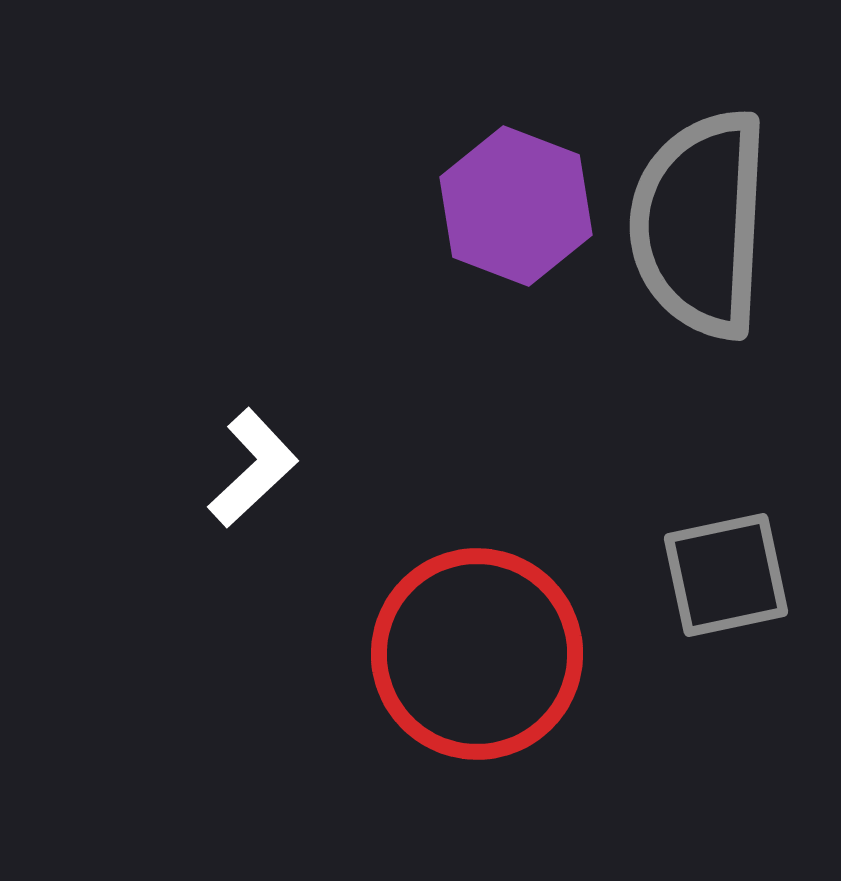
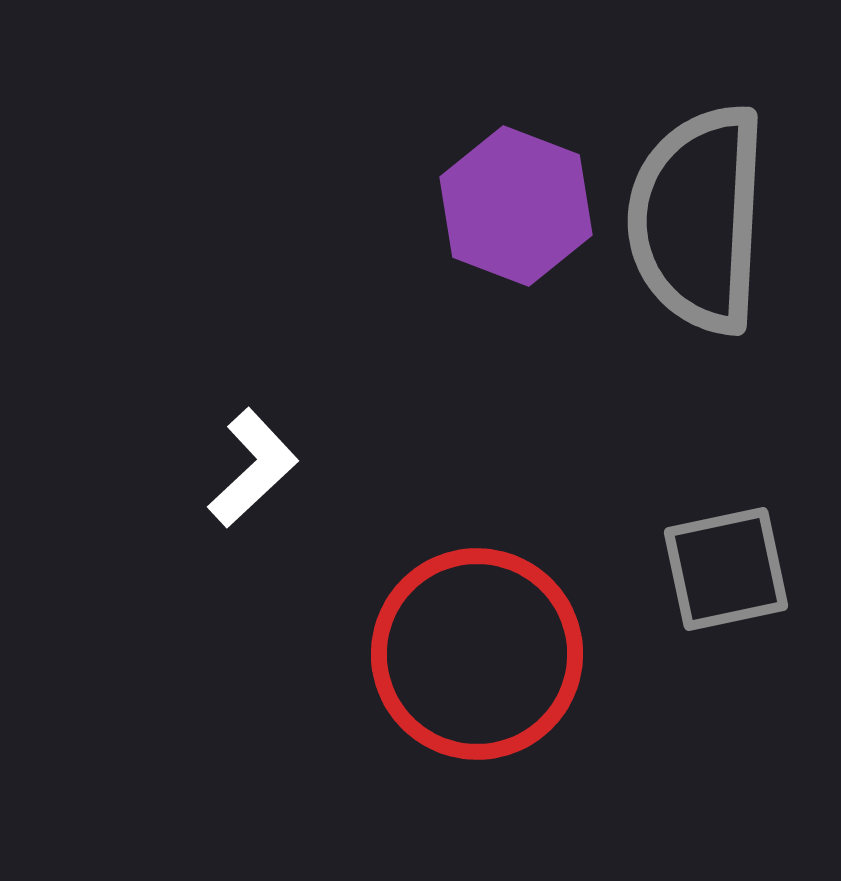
gray semicircle: moved 2 px left, 5 px up
gray square: moved 6 px up
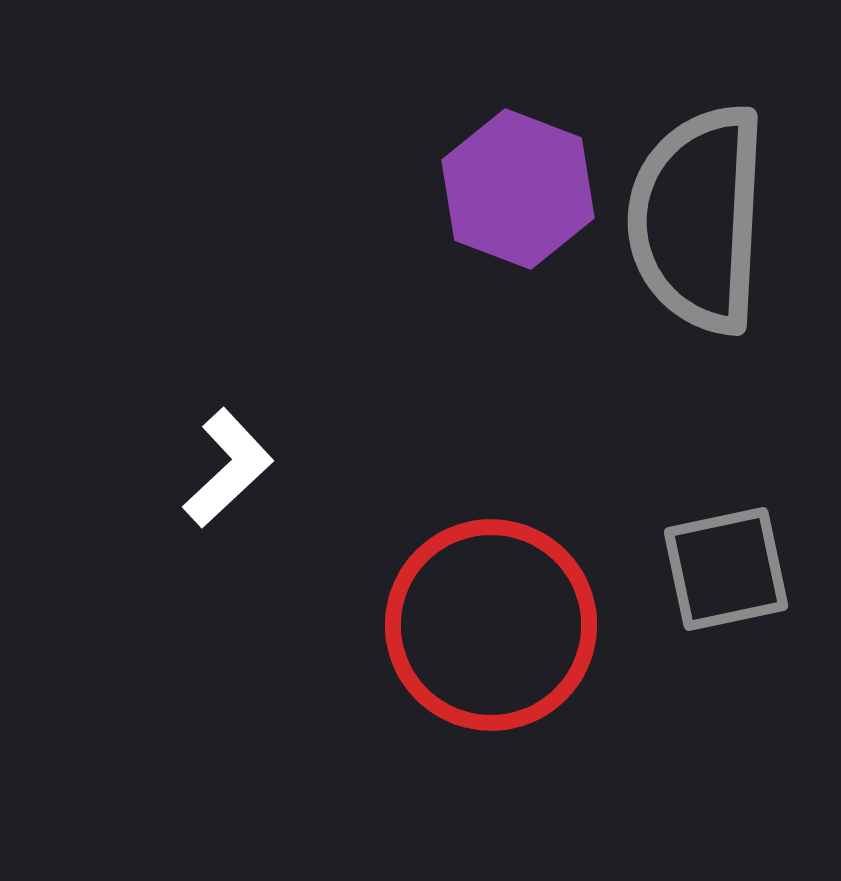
purple hexagon: moved 2 px right, 17 px up
white L-shape: moved 25 px left
red circle: moved 14 px right, 29 px up
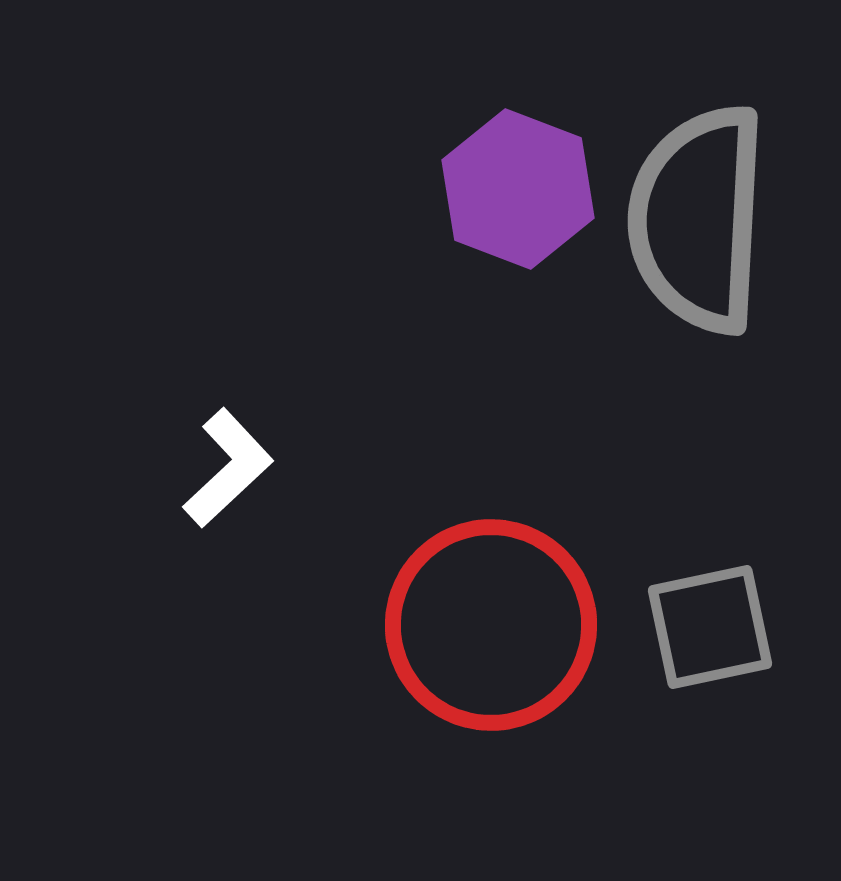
gray square: moved 16 px left, 58 px down
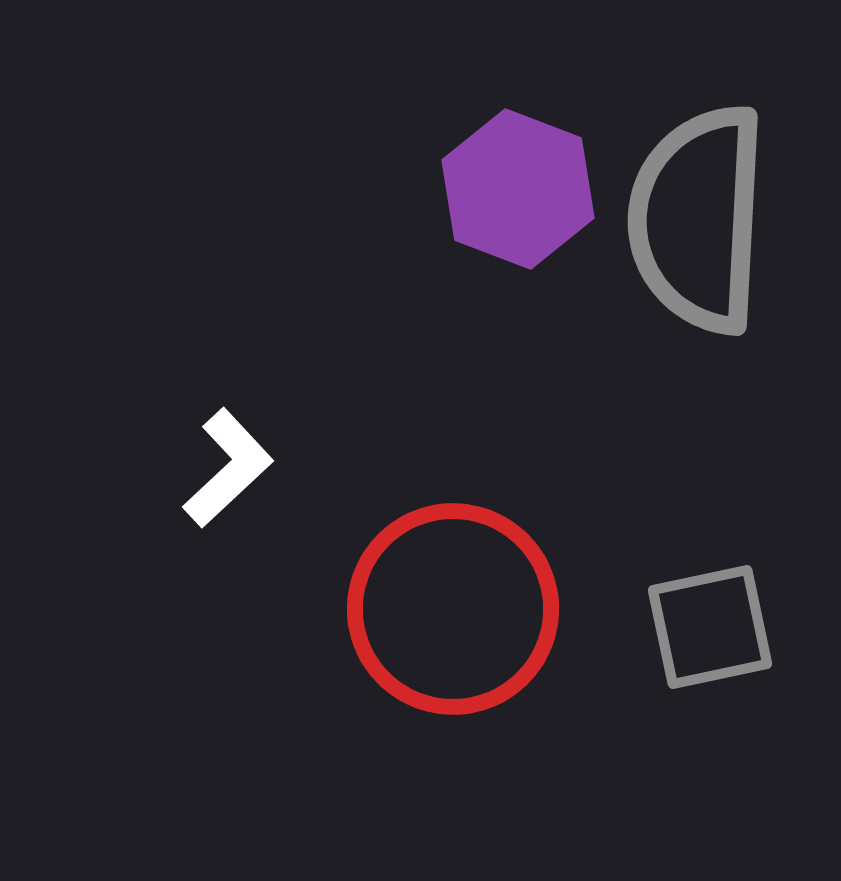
red circle: moved 38 px left, 16 px up
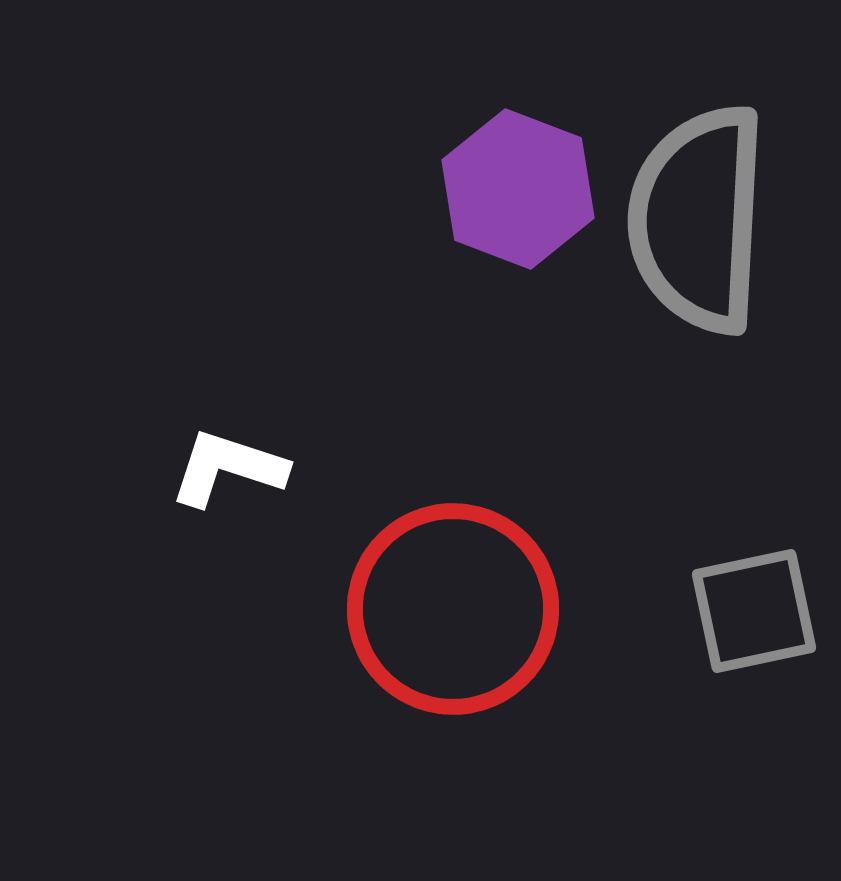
white L-shape: rotated 119 degrees counterclockwise
gray square: moved 44 px right, 16 px up
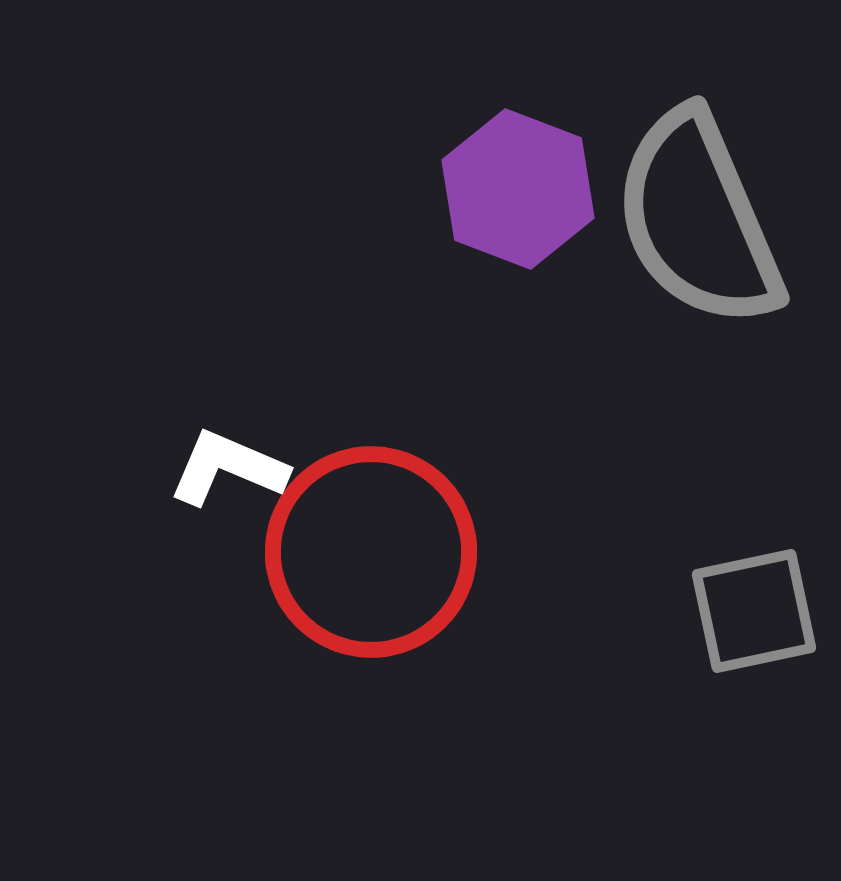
gray semicircle: rotated 26 degrees counterclockwise
white L-shape: rotated 5 degrees clockwise
red circle: moved 82 px left, 57 px up
